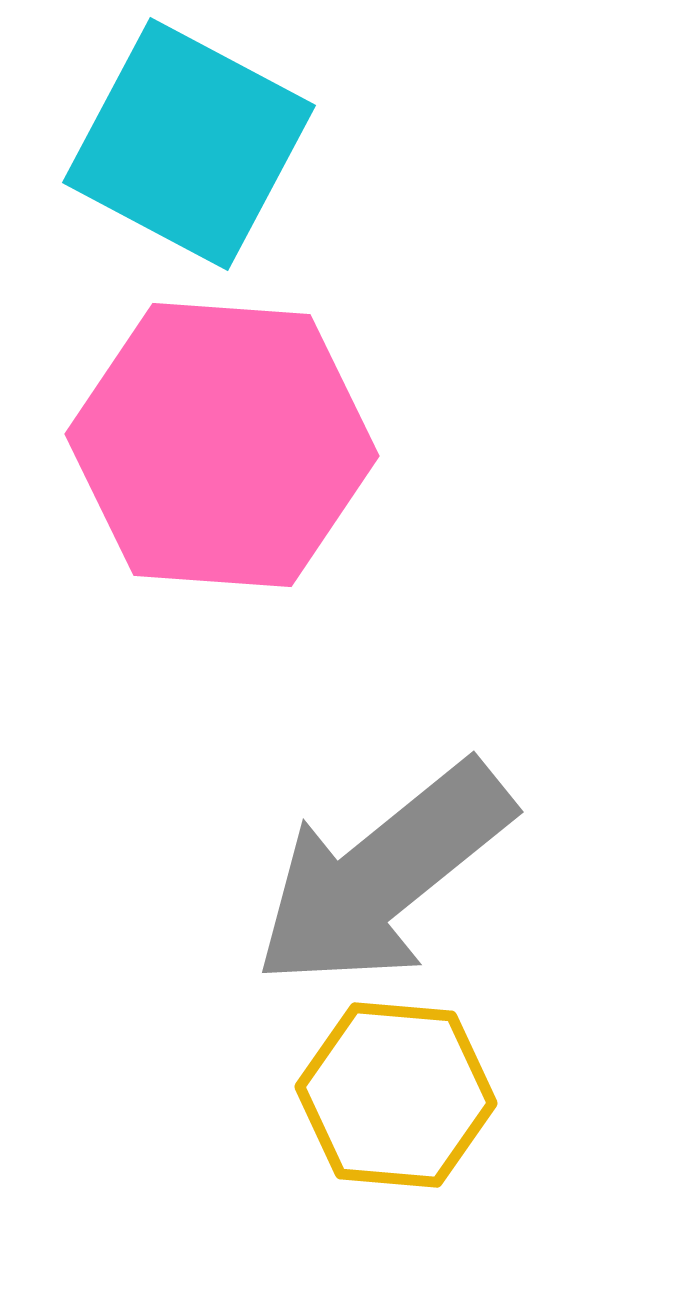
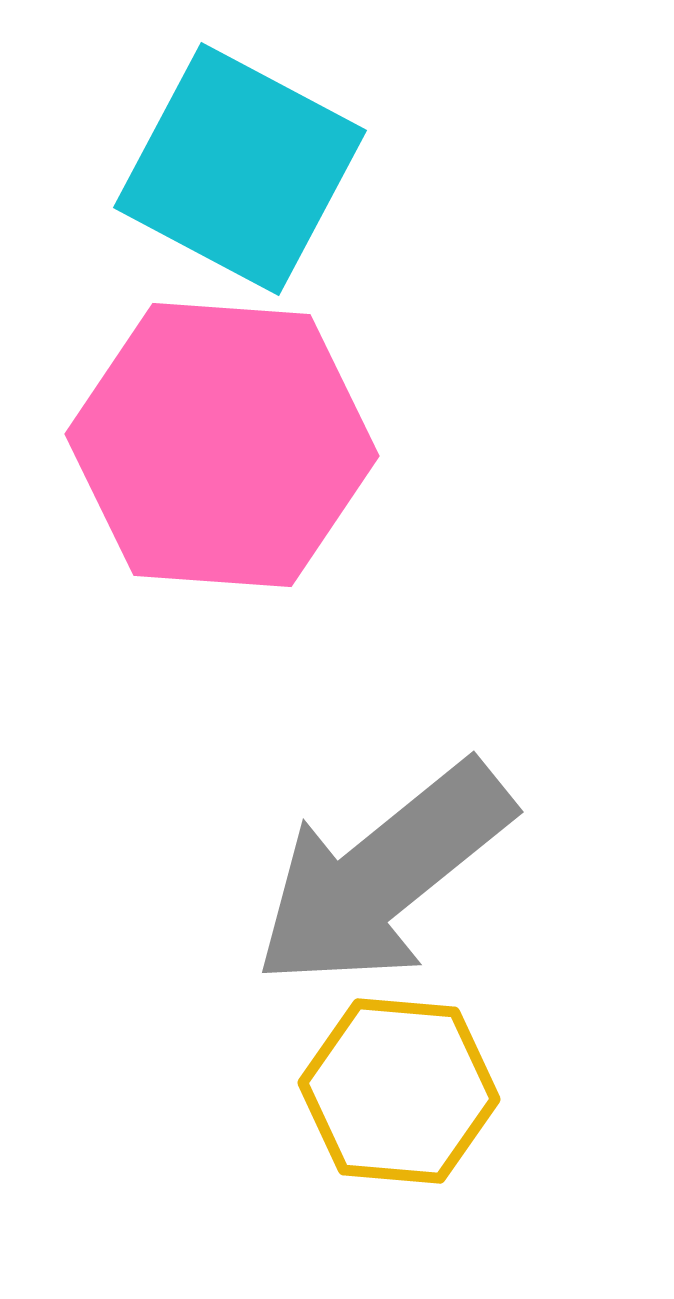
cyan square: moved 51 px right, 25 px down
yellow hexagon: moved 3 px right, 4 px up
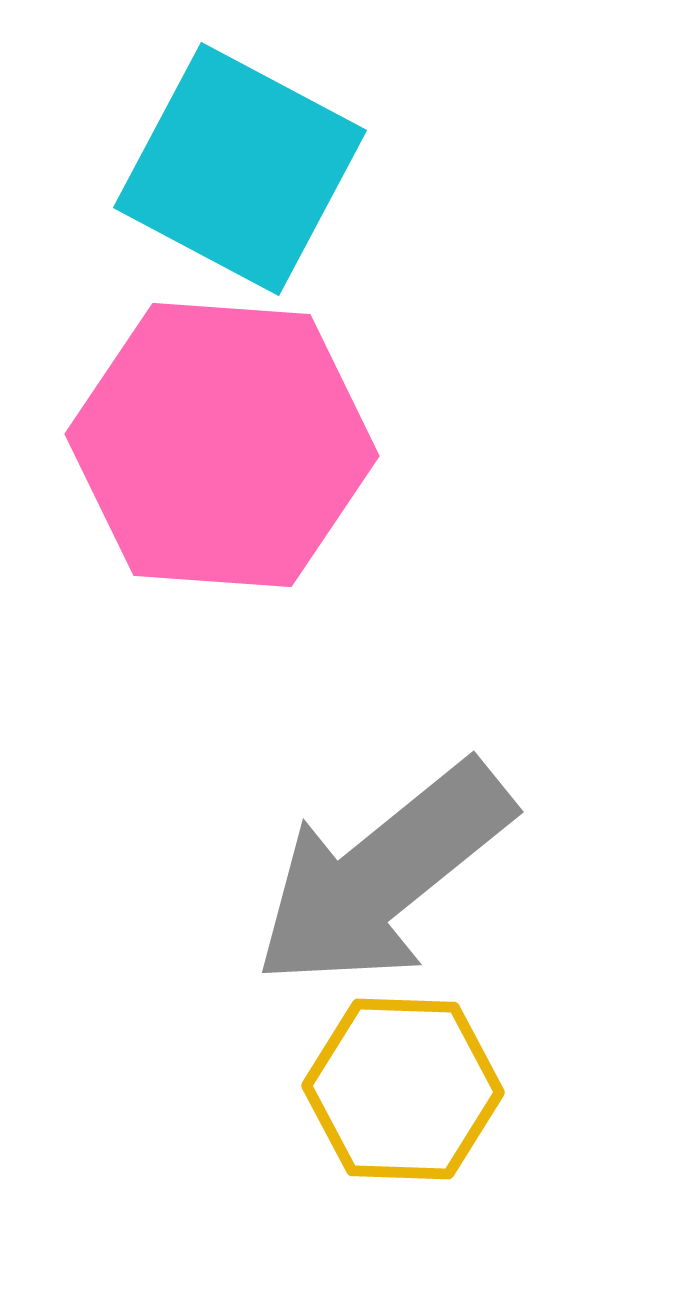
yellow hexagon: moved 4 px right, 2 px up; rotated 3 degrees counterclockwise
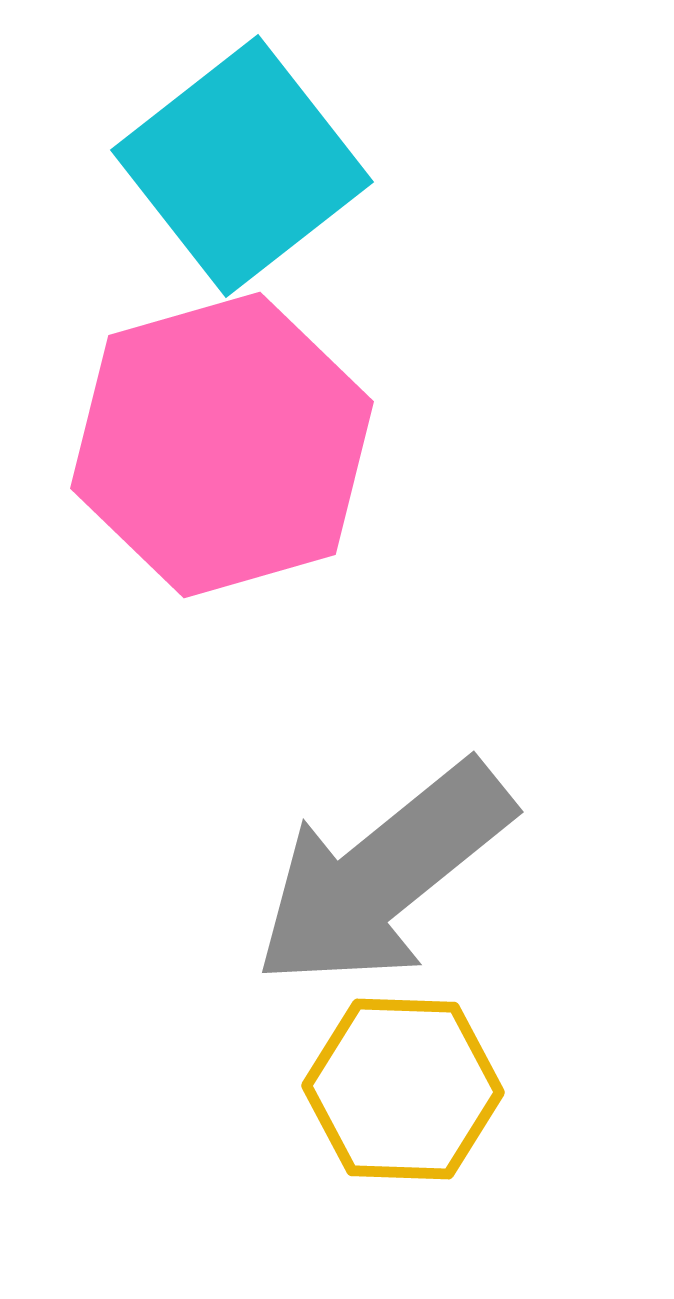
cyan square: moved 2 px right, 3 px up; rotated 24 degrees clockwise
pink hexagon: rotated 20 degrees counterclockwise
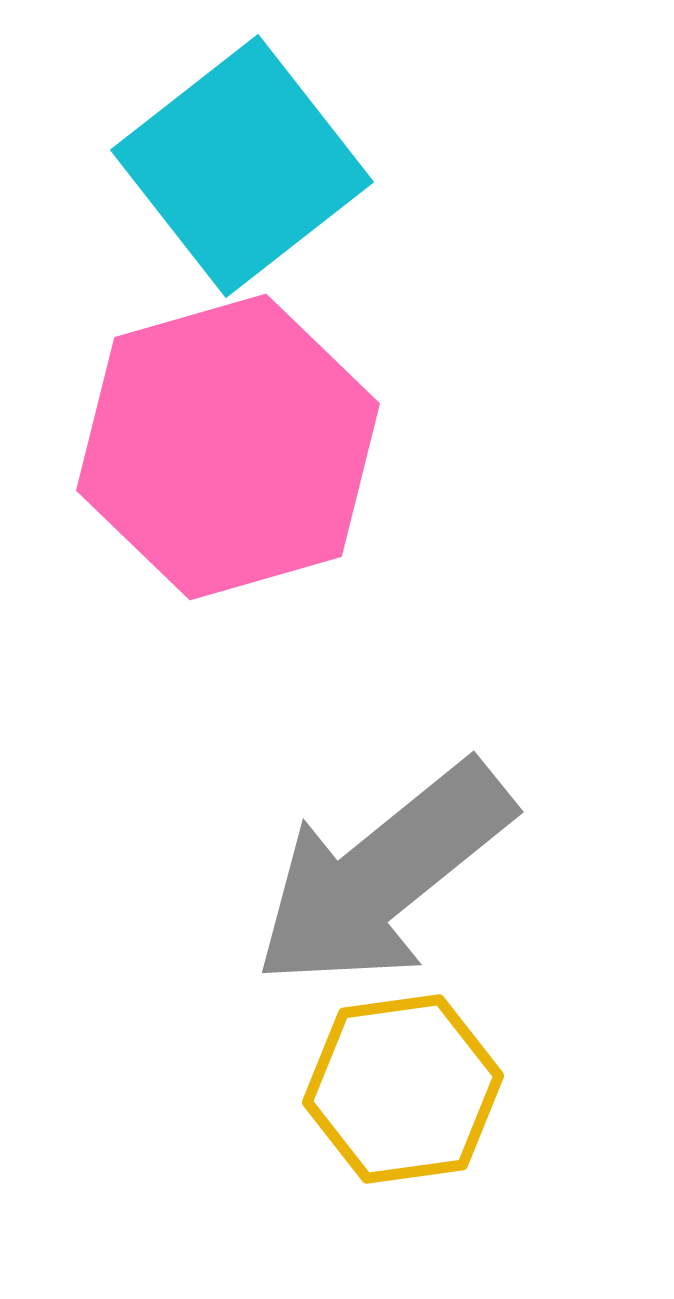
pink hexagon: moved 6 px right, 2 px down
yellow hexagon: rotated 10 degrees counterclockwise
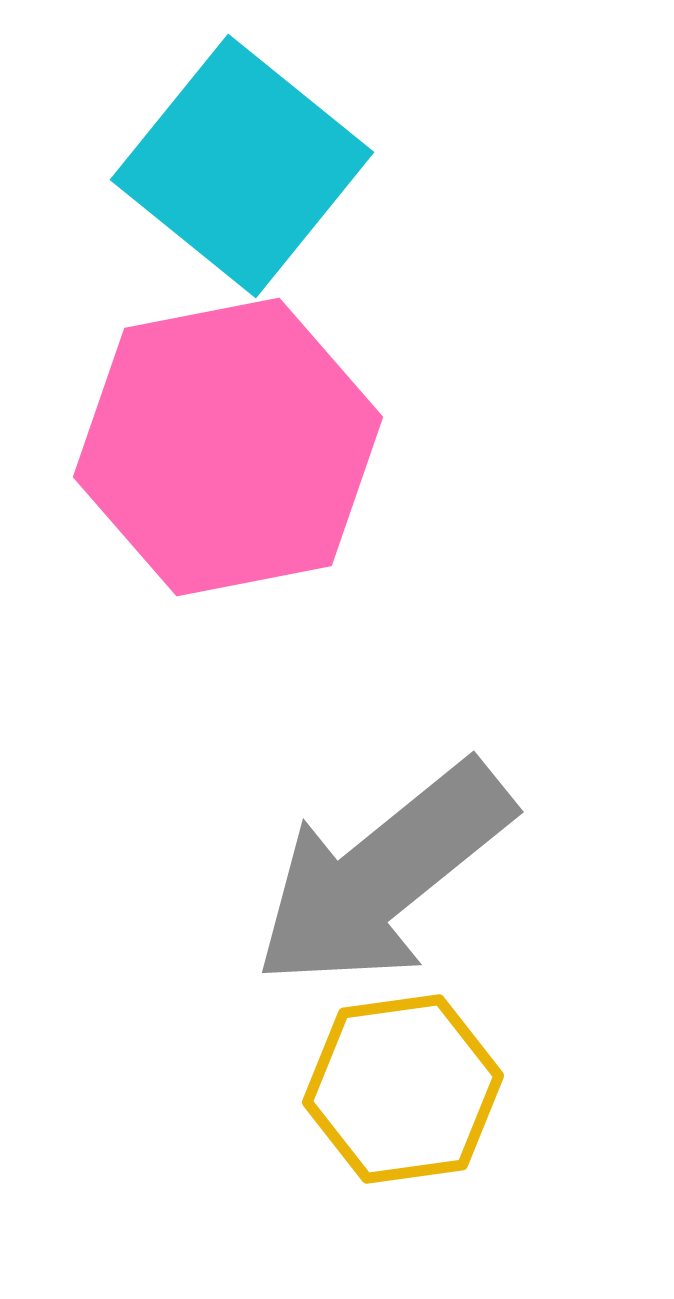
cyan square: rotated 13 degrees counterclockwise
pink hexagon: rotated 5 degrees clockwise
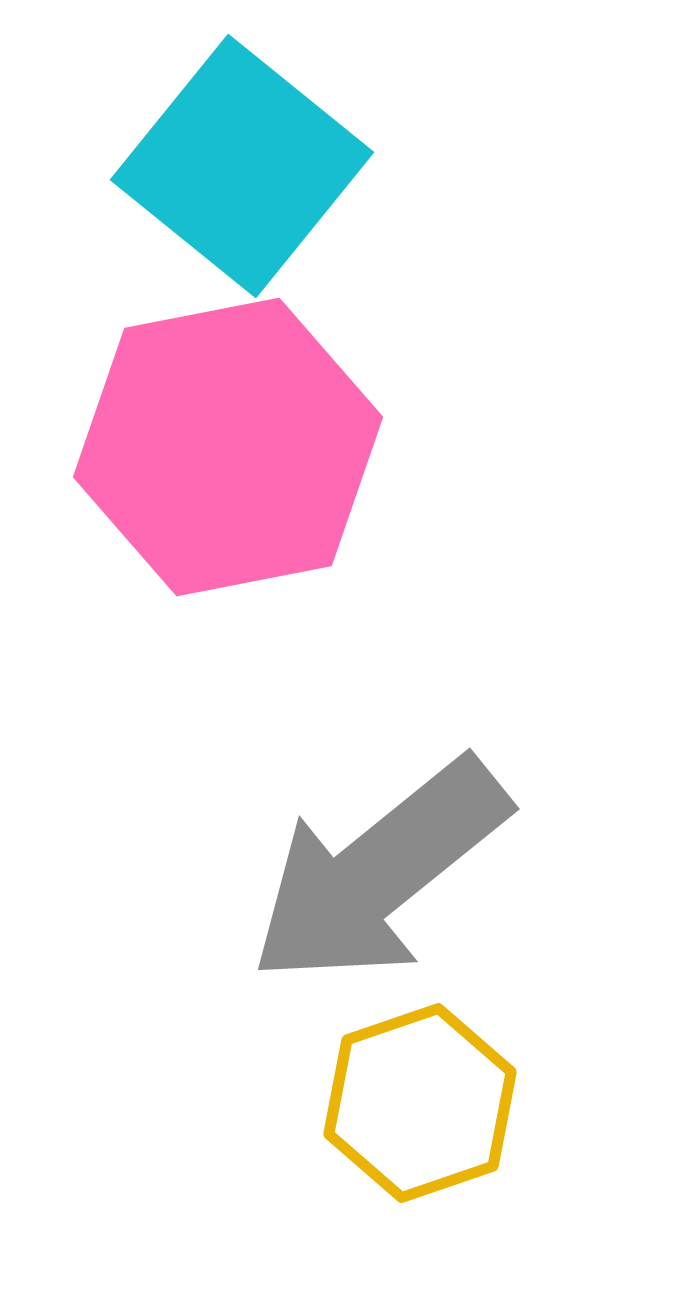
gray arrow: moved 4 px left, 3 px up
yellow hexagon: moved 17 px right, 14 px down; rotated 11 degrees counterclockwise
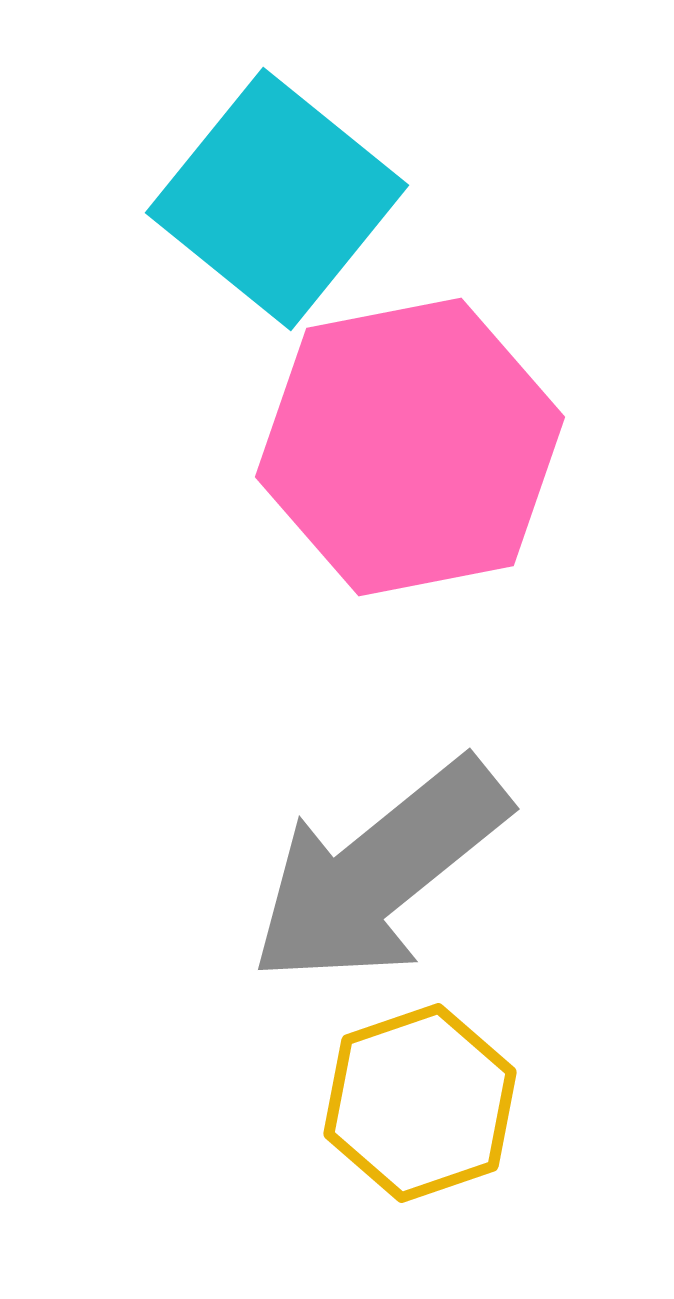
cyan square: moved 35 px right, 33 px down
pink hexagon: moved 182 px right
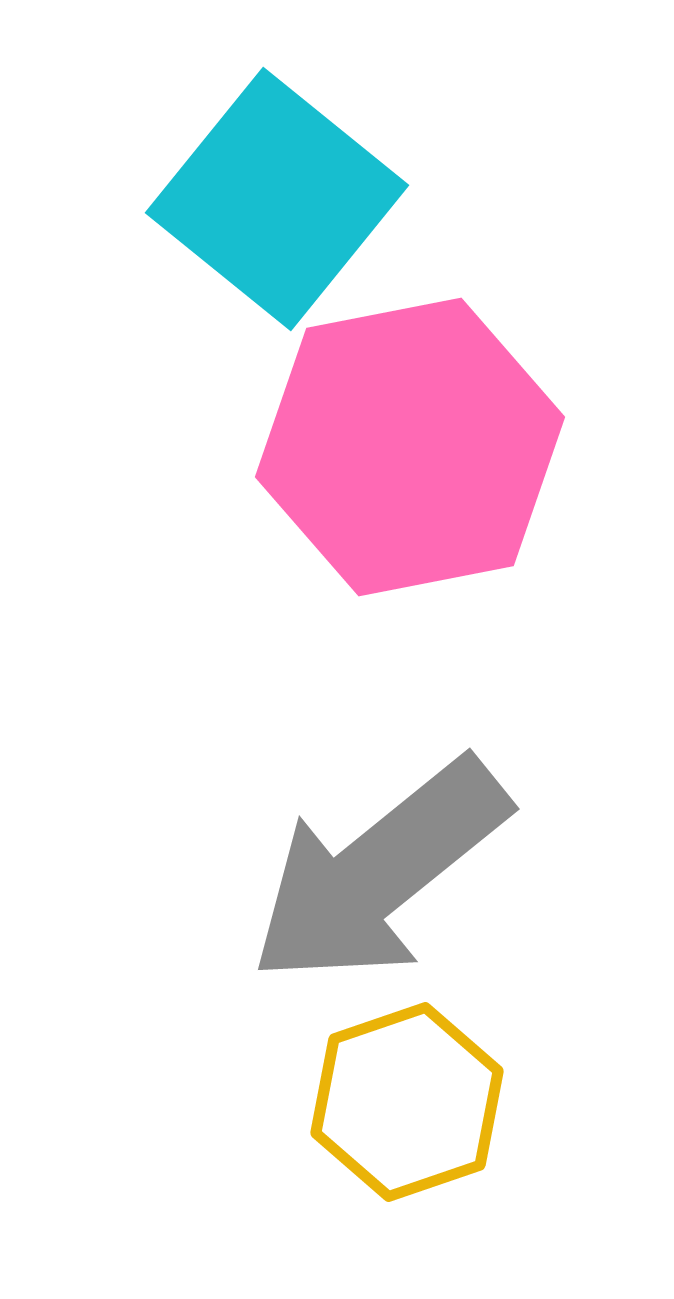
yellow hexagon: moved 13 px left, 1 px up
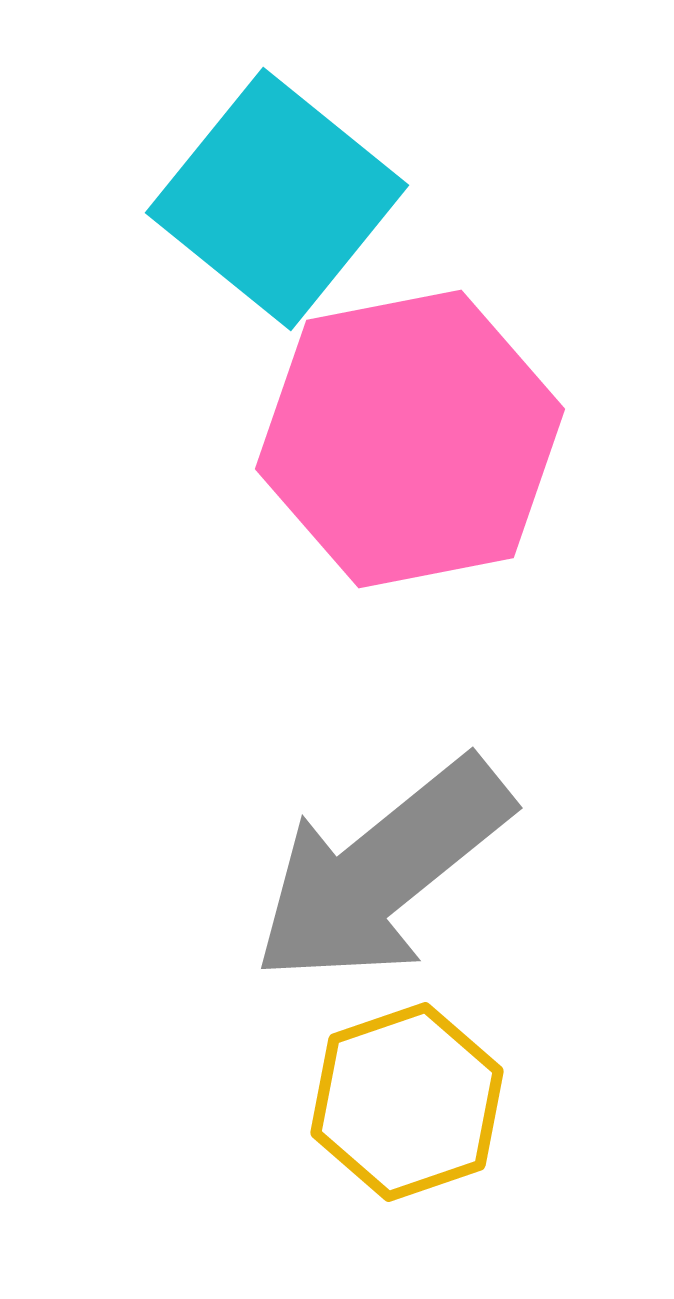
pink hexagon: moved 8 px up
gray arrow: moved 3 px right, 1 px up
